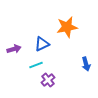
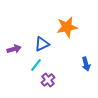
cyan line: rotated 32 degrees counterclockwise
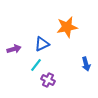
purple cross: rotated 24 degrees counterclockwise
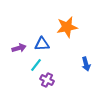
blue triangle: rotated 21 degrees clockwise
purple arrow: moved 5 px right, 1 px up
purple cross: moved 1 px left
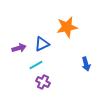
blue triangle: rotated 21 degrees counterclockwise
cyan line: rotated 24 degrees clockwise
purple cross: moved 4 px left, 2 px down
